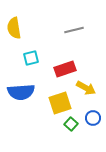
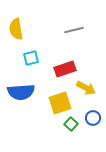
yellow semicircle: moved 2 px right, 1 px down
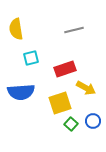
blue circle: moved 3 px down
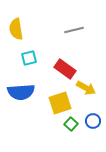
cyan square: moved 2 px left
red rectangle: rotated 55 degrees clockwise
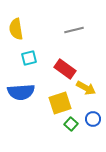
blue circle: moved 2 px up
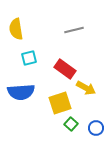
blue circle: moved 3 px right, 9 px down
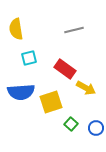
yellow square: moved 9 px left, 1 px up
